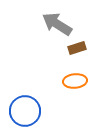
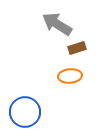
orange ellipse: moved 5 px left, 5 px up
blue circle: moved 1 px down
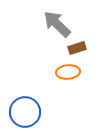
gray arrow: rotated 12 degrees clockwise
orange ellipse: moved 2 px left, 4 px up
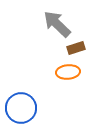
brown rectangle: moved 1 px left
blue circle: moved 4 px left, 4 px up
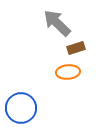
gray arrow: moved 1 px up
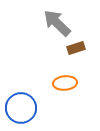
orange ellipse: moved 3 px left, 11 px down
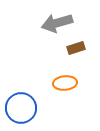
gray arrow: rotated 60 degrees counterclockwise
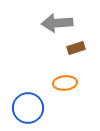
gray arrow: rotated 12 degrees clockwise
blue circle: moved 7 px right
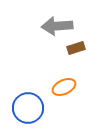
gray arrow: moved 3 px down
orange ellipse: moved 1 px left, 4 px down; rotated 20 degrees counterclockwise
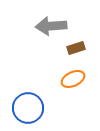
gray arrow: moved 6 px left
orange ellipse: moved 9 px right, 8 px up
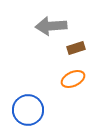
blue circle: moved 2 px down
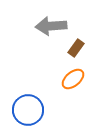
brown rectangle: rotated 36 degrees counterclockwise
orange ellipse: rotated 15 degrees counterclockwise
